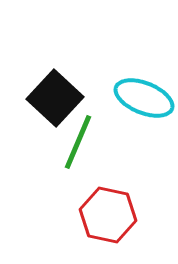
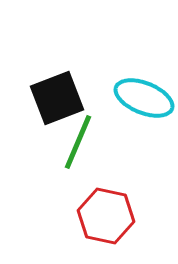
black square: moved 2 px right; rotated 26 degrees clockwise
red hexagon: moved 2 px left, 1 px down
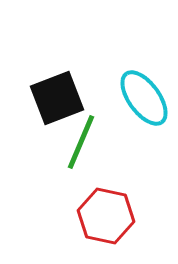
cyan ellipse: rotated 32 degrees clockwise
green line: moved 3 px right
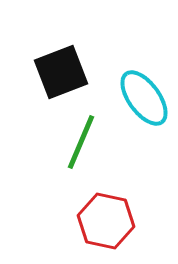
black square: moved 4 px right, 26 px up
red hexagon: moved 5 px down
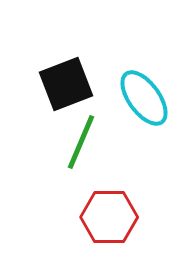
black square: moved 5 px right, 12 px down
red hexagon: moved 3 px right, 4 px up; rotated 12 degrees counterclockwise
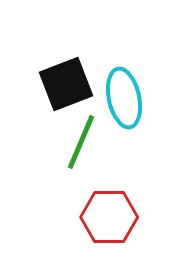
cyan ellipse: moved 20 px left; rotated 24 degrees clockwise
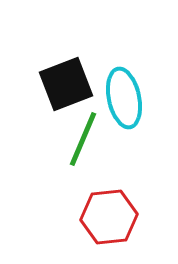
green line: moved 2 px right, 3 px up
red hexagon: rotated 6 degrees counterclockwise
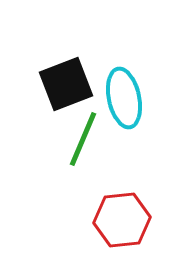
red hexagon: moved 13 px right, 3 px down
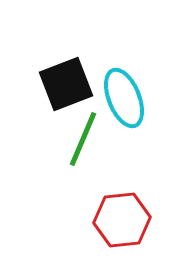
cyan ellipse: rotated 10 degrees counterclockwise
